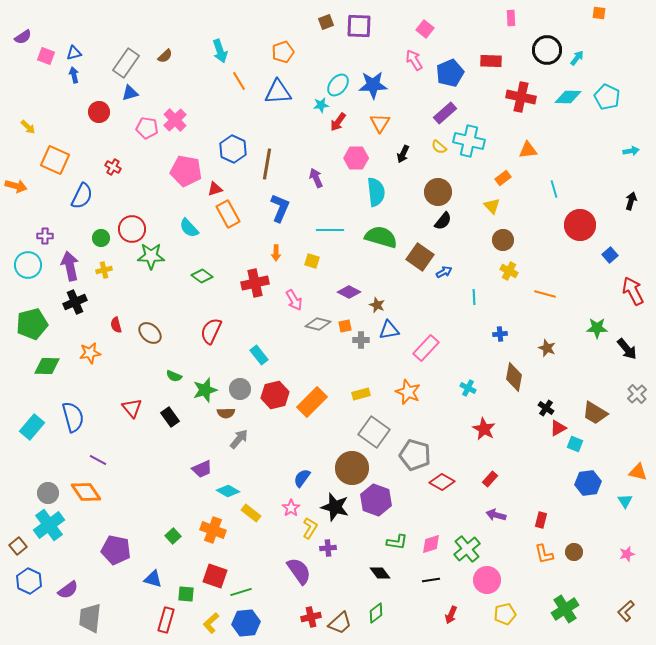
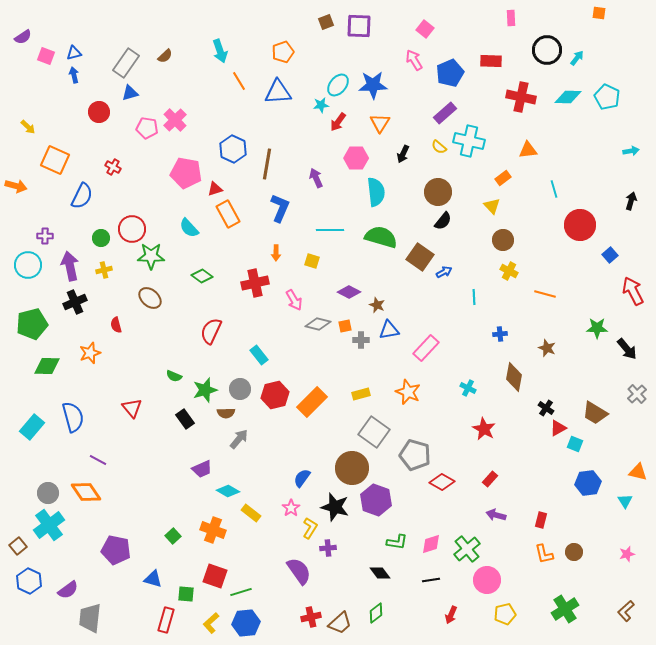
pink pentagon at (186, 171): moved 2 px down
brown ellipse at (150, 333): moved 35 px up
orange star at (90, 353): rotated 10 degrees counterclockwise
black rectangle at (170, 417): moved 15 px right, 2 px down
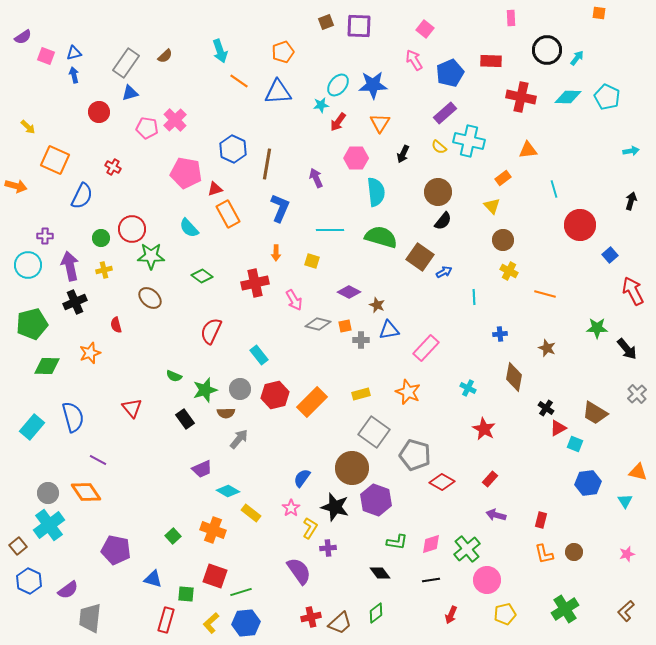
orange line at (239, 81): rotated 24 degrees counterclockwise
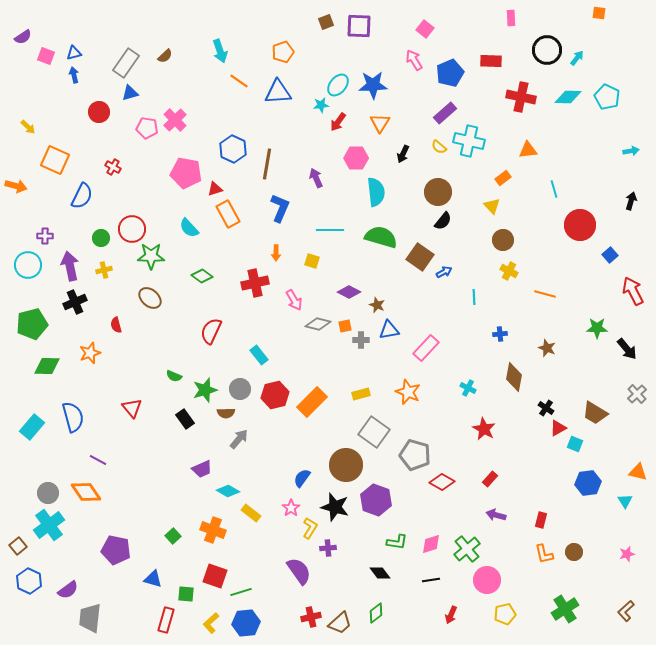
brown circle at (352, 468): moved 6 px left, 3 px up
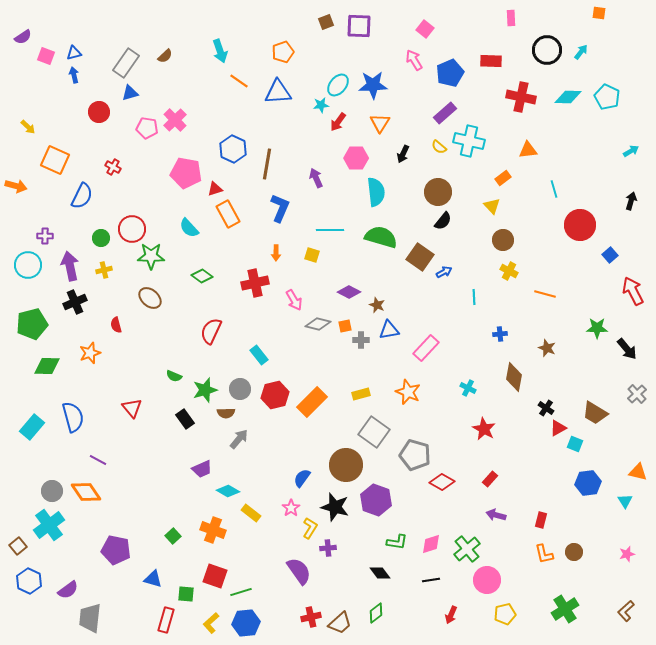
cyan arrow at (577, 58): moved 4 px right, 6 px up
cyan arrow at (631, 151): rotated 21 degrees counterclockwise
yellow square at (312, 261): moved 6 px up
gray circle at (48, 493): moved 4 px right, 2 px up
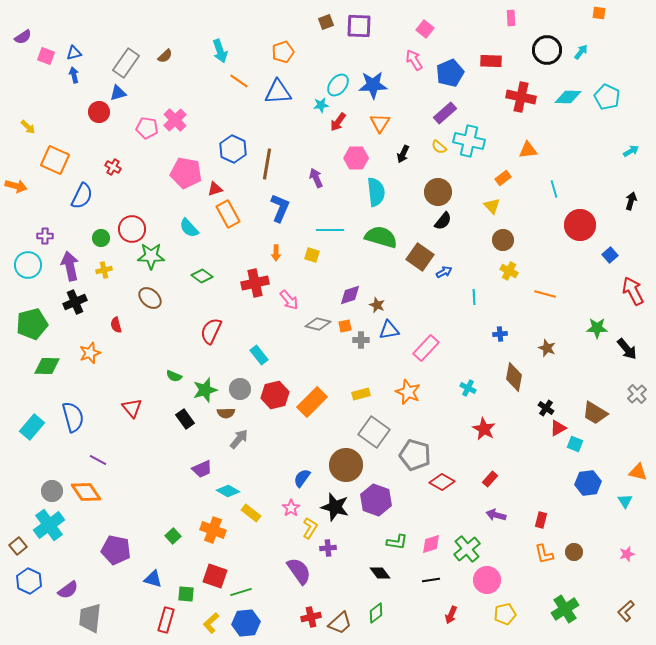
blue triangle at (130, 93): moved 12 px left
purple diamond at (349, 292): moved 1 px right, 3 px down; rotated 45 degrees counterclockwise
pink arrow at (294, 300): moved 5 px left; rotated 10 degrees counterclockwise
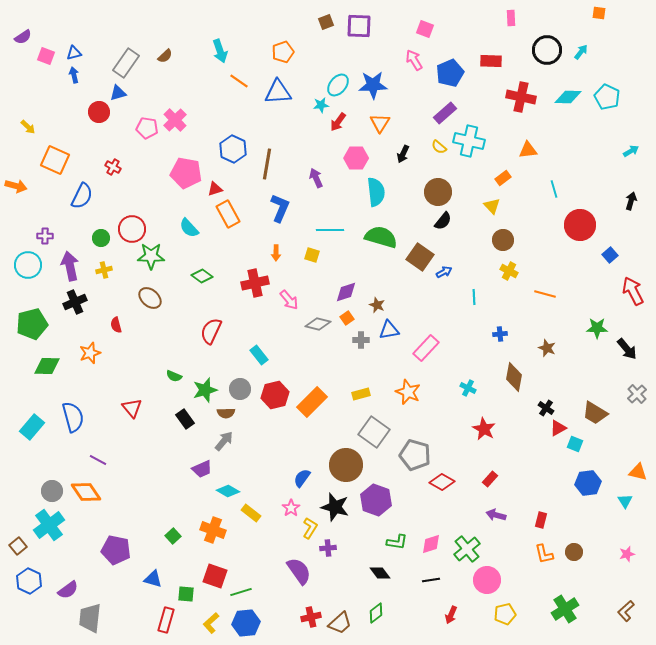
pink square at (425, 29): rotated 18 degrees counterclockwise
purple diamond at (350, 295): moved 4 px left, 3 px up
orange square at (345, 326): moved 2 px right, 8 px up; rotated 24 degrees counterclockwise
gray arrow at (239, 439): moved 15 px left, 2 px down
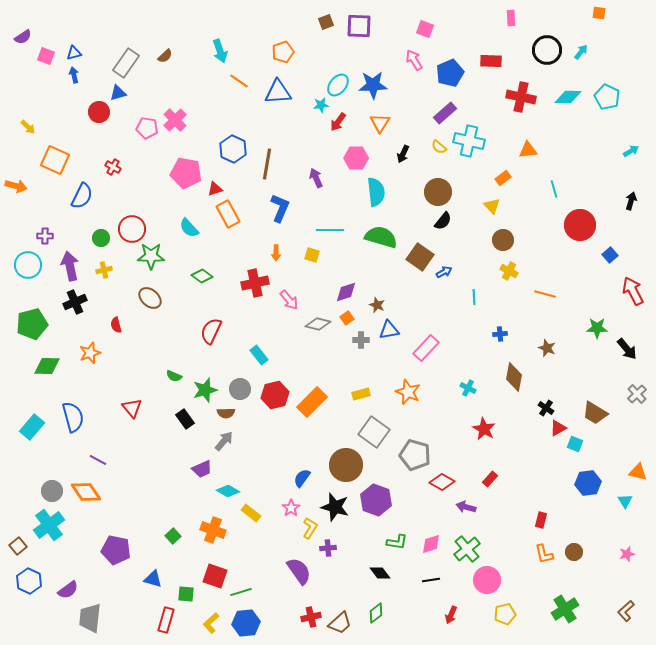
purple arrow at (496, 515): moved 30 px left, 8 px up
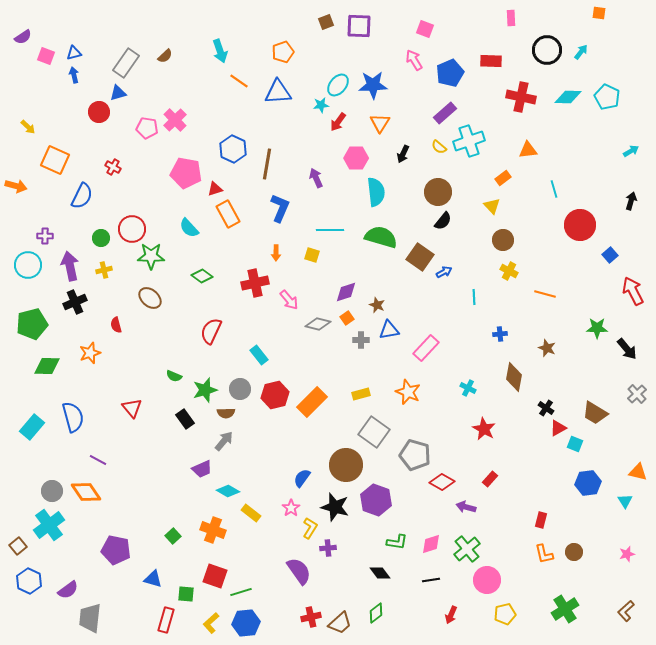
cyan cross at (469, 141): rotated 32 degrees counterclockwise
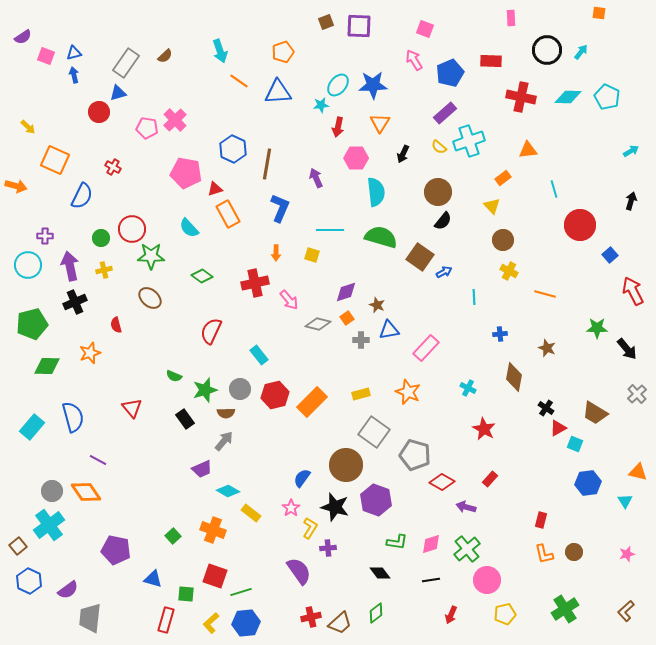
red arrow at (338, 122): moved 5 px down; rotated 24 degrees counterclockwise
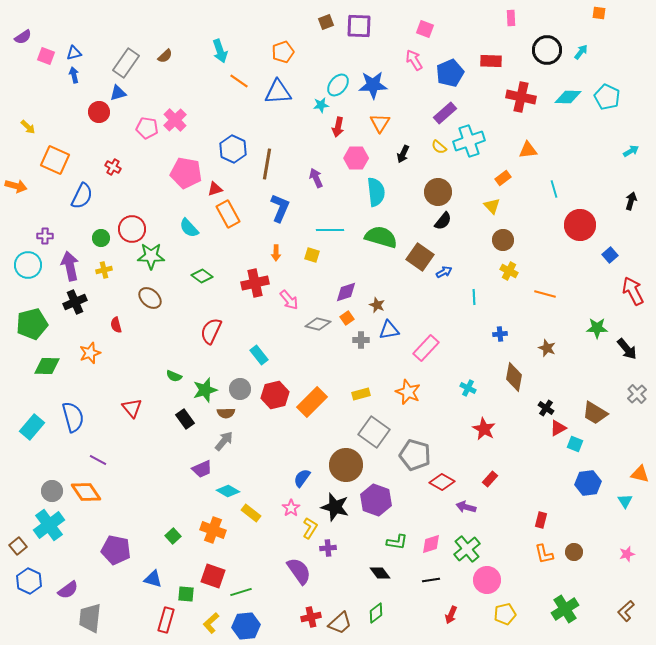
orange triangle at (638, 472): moved 2 px right, 2 px down
red square at (215, 576): moved 2 px left
blue hexagon at (246, 623): moved 3 px down
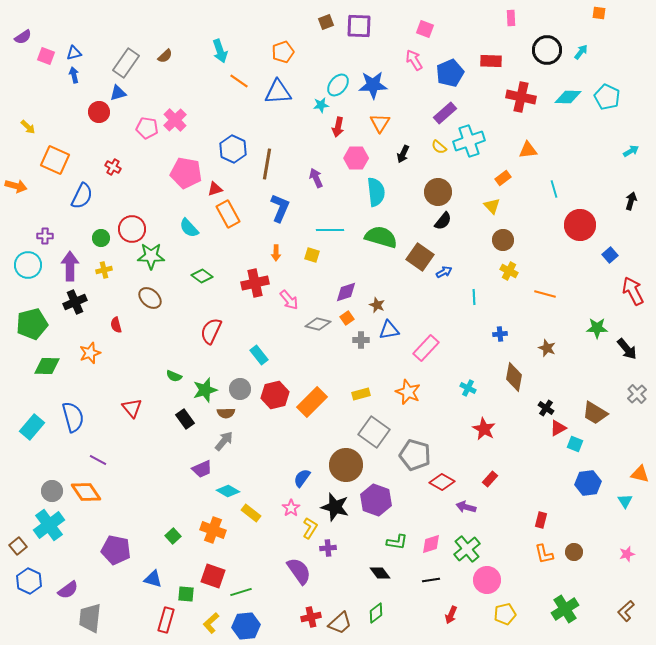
purple arrow at (70, 266): rotated 12 degrees clockwise
